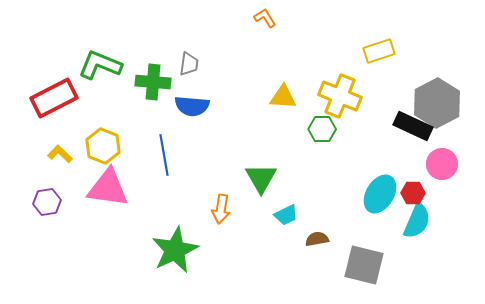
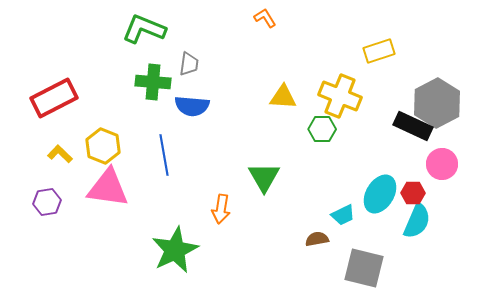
green L-shape: moved 44 px right, 36 px up
green triangle: moved 3 px right, 1 px up
cyan trapezoid: moved 57 px right
gray square: moved 3 px down
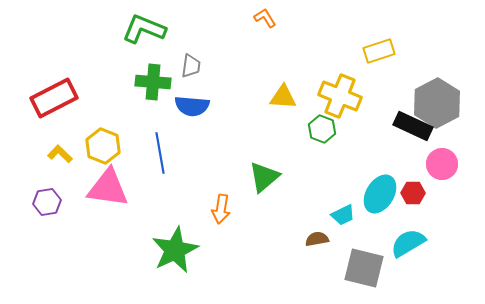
gray trapezoid: moved 2 px right, 2 px down
green hexagon: rotated 20 degrees clockwise
blue line: moved 4 px left, 2 px up
green triangle: rotated 20 degrees clockwise
cyan semicircle: moved 9 px left, 22 px down; rotated 144 degrees counterclockwise
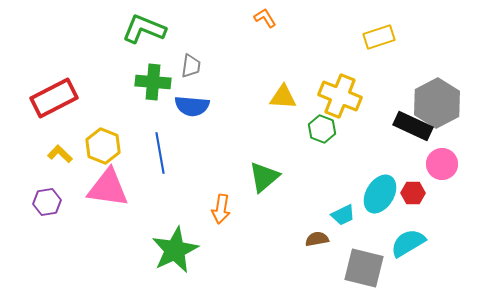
yellow rectangle: moved 14 px up
